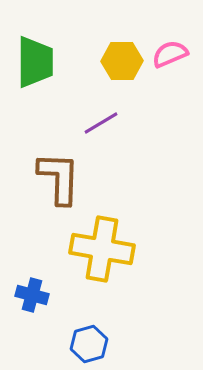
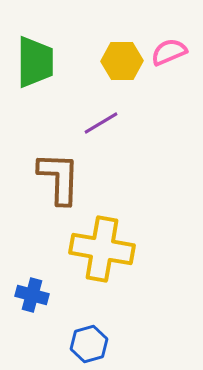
pink semicircle: moved 1 px left, 2 px up
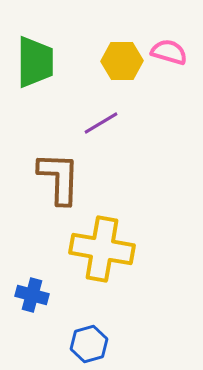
pink semicircle: rotated 39 degrees clockwise
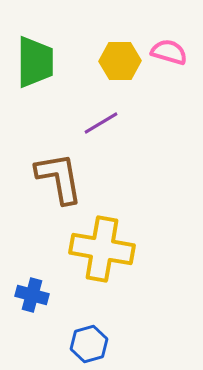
yellow hexagon: moved 2 px left
brown L-shape: rotated 12 degrees counterclockwise
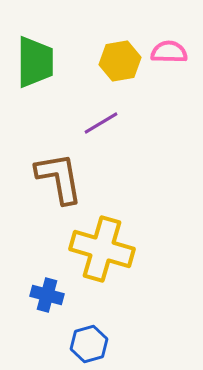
pink semicircle: rotated 15 degrees counterclockwise
yellow hexagon: rotated 9 degrees counterclockwise
yellow cross: rotated 6 degrees clockwise
blue cross: moved 15 px right
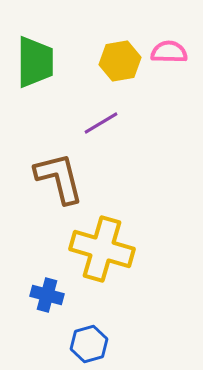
brown L-shape: rotated 4 degrees counterclockwise
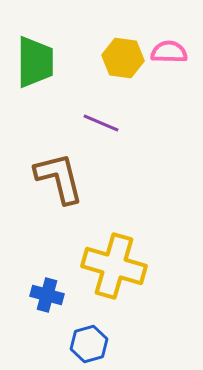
yellow hexagon: moved 3 px right, 3 px up; rotated 18 degrees clockwise
purple line: rotated 54 degrees clockwise
yellow cross: moved 12 px right, 17 px down
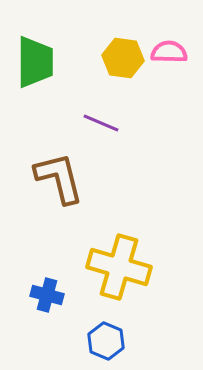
yellow cross: moved 5 px right, 1 px down
blue hexagon: moved 17 px right, 3 px up; rotated 21 degrees counterclockwise
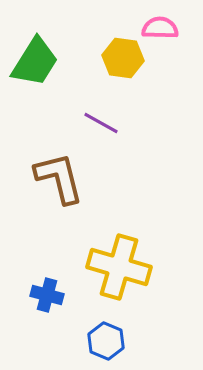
pink semicircle: moved 9 px left, 24 px up
green trapezoid: rotated 32 degrees clockwise
purple line: rotated 6 degrees clockwise
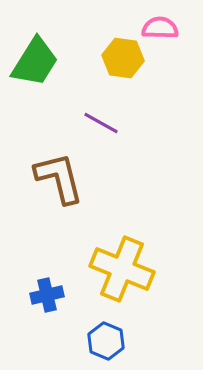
yellow cross: moved 3 px right, 2 px down; rotated 6 degrees clockwise
blue cross: rotated 28 degrees counterclockwise
